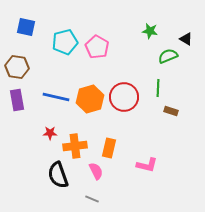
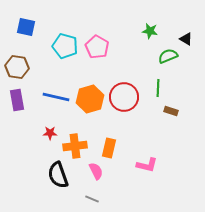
cyan pentagon: moved 4 px down; rotated 30 degrees clockwise
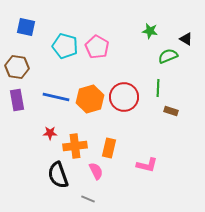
gray line: moved 4 px left
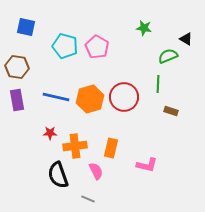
green star: moved 6 px left, 3 px up
green line: moved 4 px up
orange rectangle: moved 2 px right
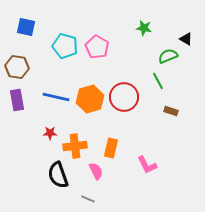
green line: moved 3 px up; rotated 30 degrees counterclockwise
pink L-shape: rotated 50 degrees clockwise
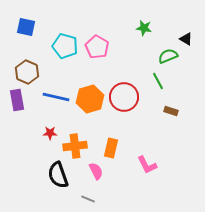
brown hexagon: moved 10 px right, 5 px down; rotated 15 degrees clockwise
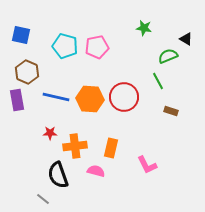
blue square: moved 5 px left, 8 px down
pink pentagon: rotated 30 degrees clockwise
orange hexagon: rotated 20 degrees clockwise
pink semicircle: rotated 48 degrees counterclockwise
gray line: moved 45 px left; rotated 16 degrees clockwise
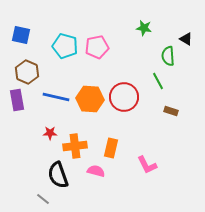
green semicircle: rotated 72 degrees counterclockwise
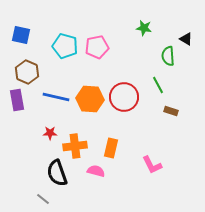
green line: moved 4 px down
pink L-shape: moved 5 px right
black semicircle: moved 1 px left, 2 px up
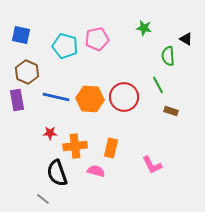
pink pentagon: moved 8 px up
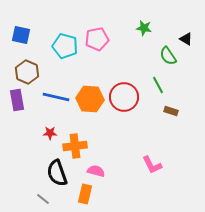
green semicircle: rotated 30 degrees counterclockwise
orange rectangle: moved 26 px left, 46 px down
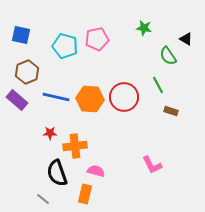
brown hexagon: rotated 15 degrees clockwise
purple rectangle: rotated 40 degrees counterclockwise
